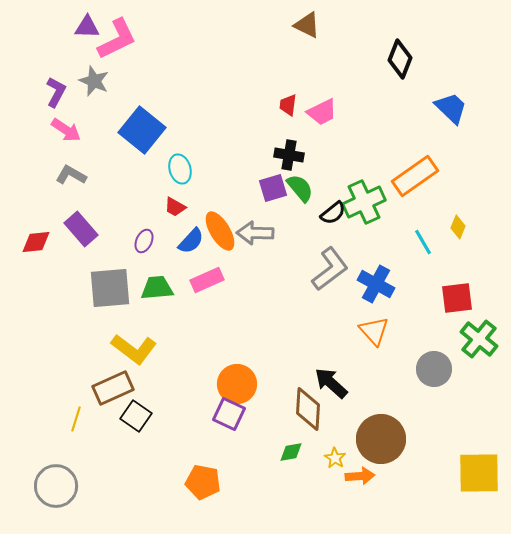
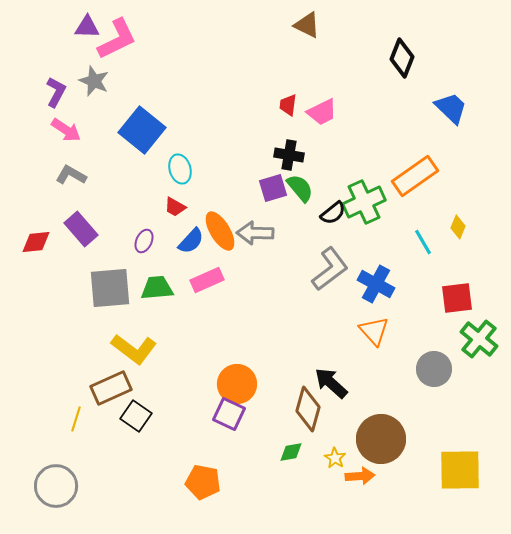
black diamond at (400, 59): moved 2 px right, 1 px up
brown rectangle at (113, 388): moved 2 px left
brown diamond at (308, 409): rotated 12 degrees clockwise
yellow square at (479, 473): moved 19 px left, 3 px up
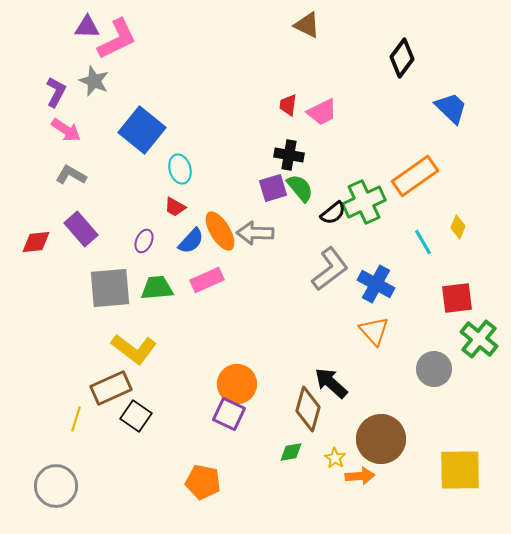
black diamond at (402, 58): rotated 15 degrees clockwise
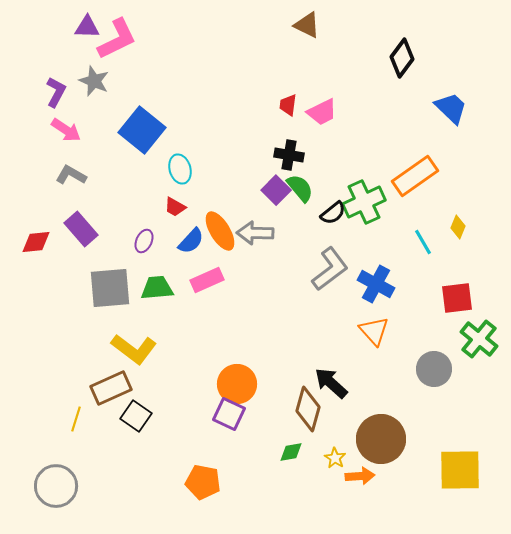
purple square at (273, 188): moved 3 px right, 2 px down; rotated 28 degrees counterclockwise
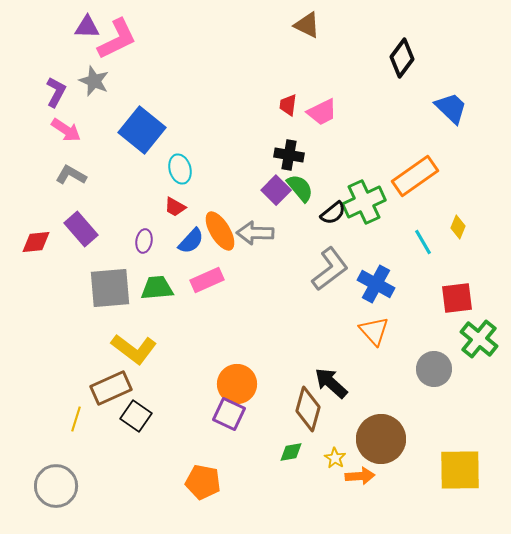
purple ellipse at (144, 241): rotated 15 degrees counterclockwise
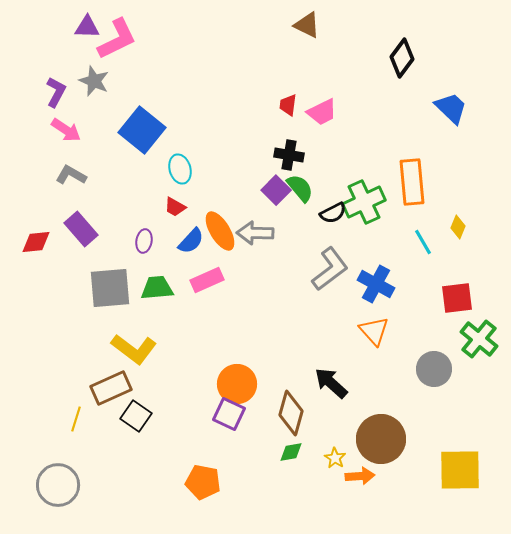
orange rectangle at (415, 176): moved 3 px left, 6 px down; rotated 60 degrees counterclockwise
black semicircle at (333, 213): rotated 12 degrees clockwise
brown diamond at (308, 409): moved 17 px left, 4 px down
gray circle at (56, 486): moved 2 px right, 1 px up
